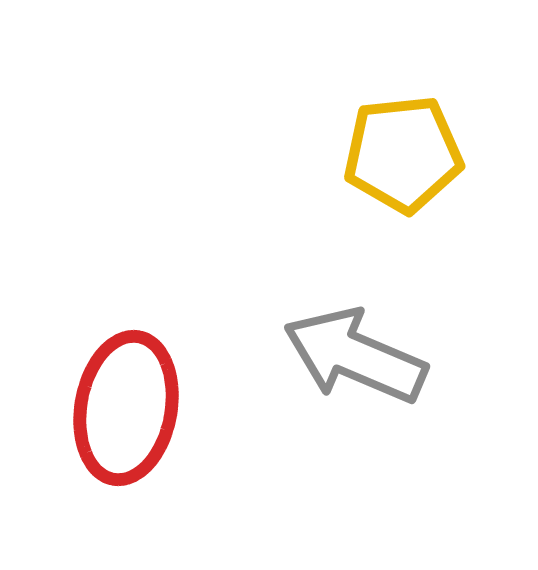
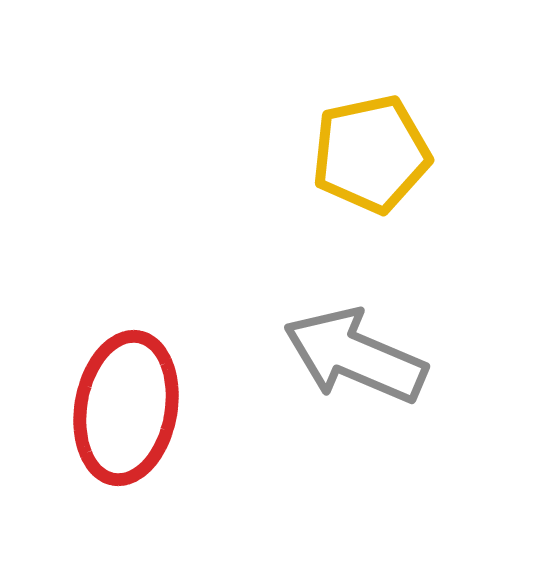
yellow pentagon: moved 32 px left; rotated 6 degrees counterclockwise
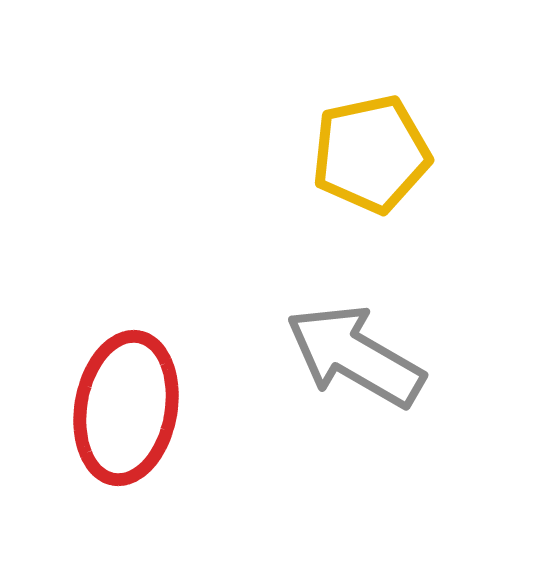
gray arrow: rotated 7 degrees clockwise
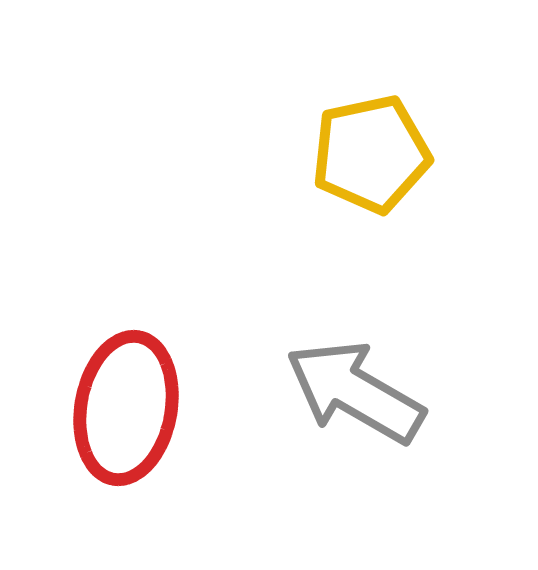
gray arrow: moved 36 px down
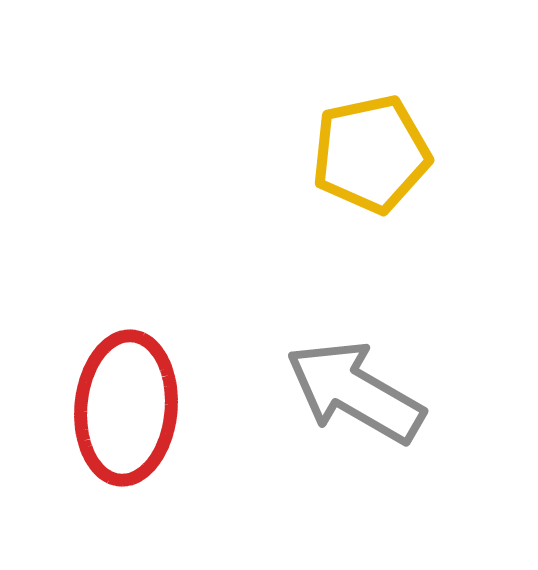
red ellipse: rotated 5 degrees counterclockwise
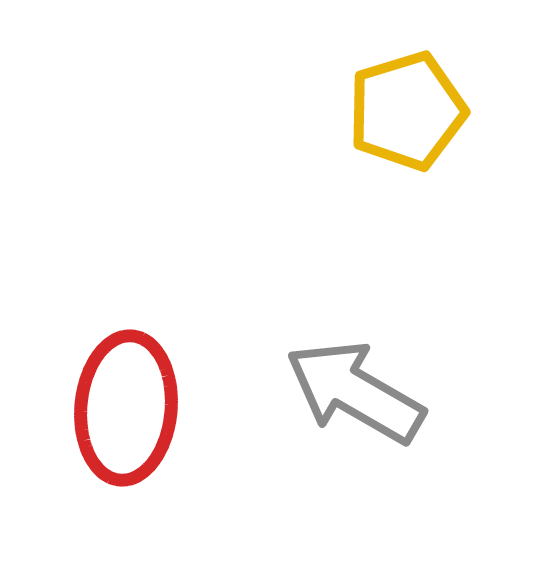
yellow pentagon: moved 36 px right, 43 px up; rotated 5 degrees counterclockwise
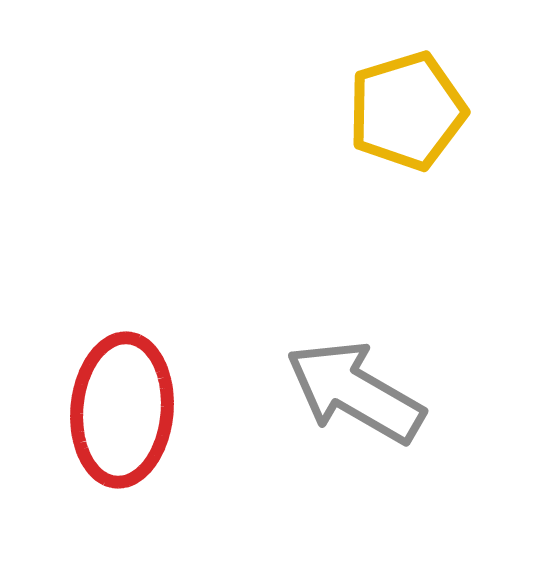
red ellipse: moved 4 px left, 2 px down
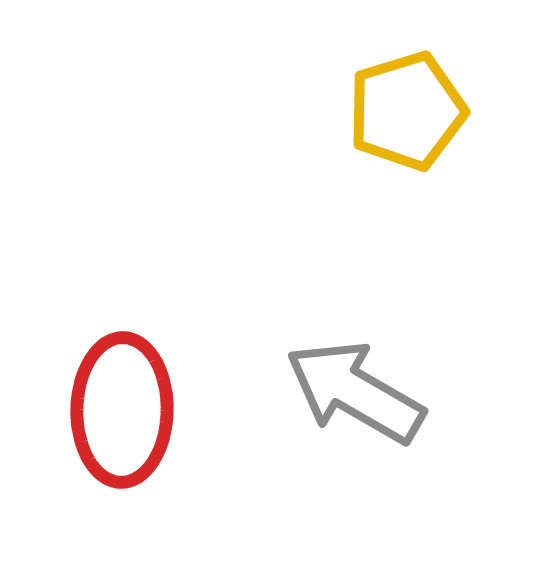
red ellipse: rotated 4 degrees counterclockwise
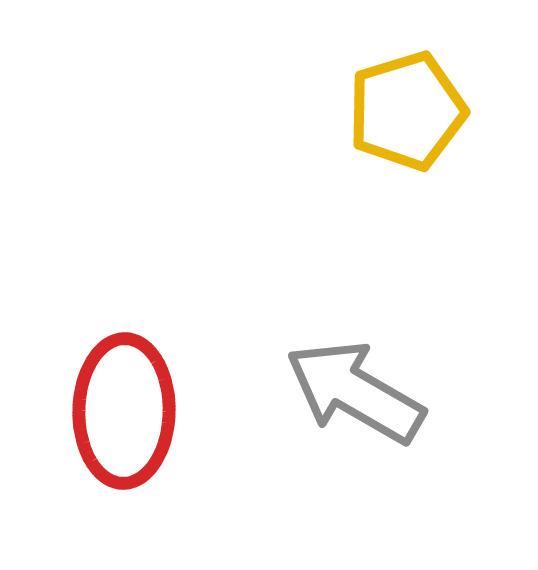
red ellipse: moved 2 px right, 1 px down
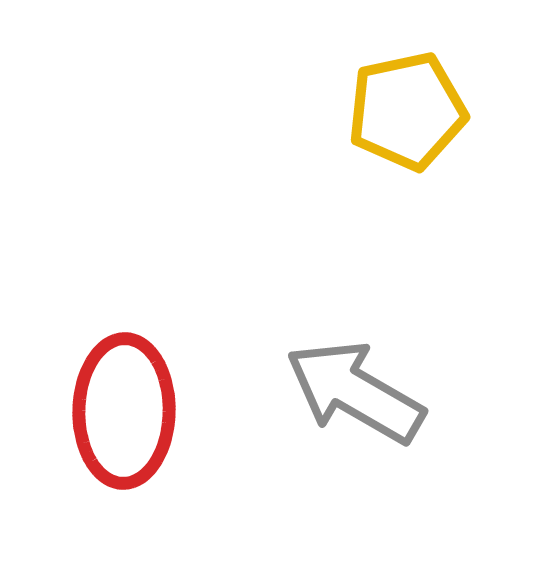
yellow pentagon: rotated 5 degrees clockwise
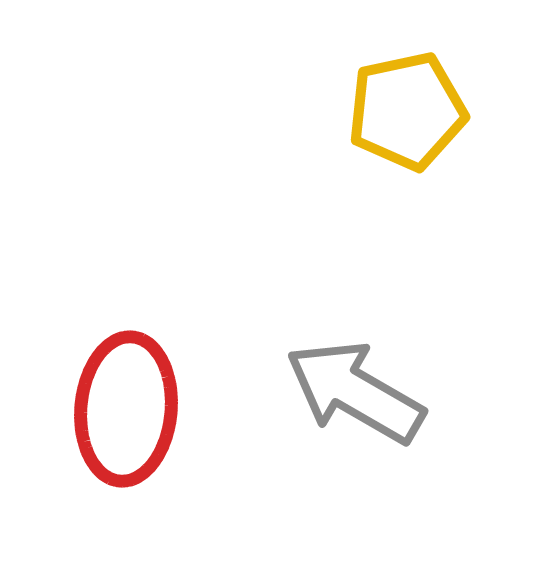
red ellipse: moved 2 px right, 2 px up; rotated 4 degrees clockwise
